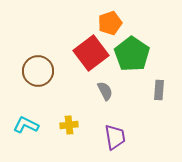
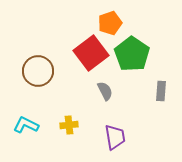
gray rectangle: moved 2 px right, 1 px down
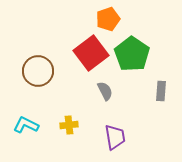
orange pentagon: moved 2 px left, 4 px up
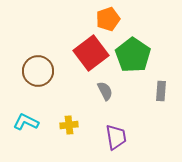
green pentagon: moved 1 px right, 1 px down
cyan L-shape: moved 3 px up
purple trapezoid: moved 1 px right
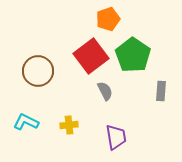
red square: moved 3 px down
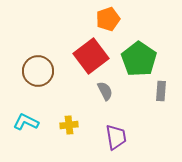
green pentagon: moved 6 px right, 4 px down
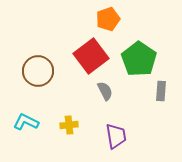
purple trapezoid: moved 1 px up
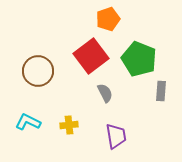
green pentagon: rotated 12 degrees counterclockwise
gray semicircle: moved 2 px down
cyan L-shape: moved 2 px right
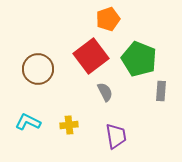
brown circle: moved 2 px up
gray semicircle: moved 1 px up
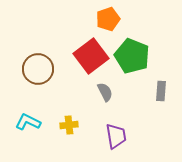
green pentagon: moved 7 px left, 3 px up
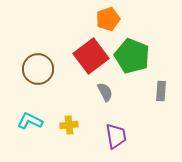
cyan L-shape: moved 2 px right, 1 px up
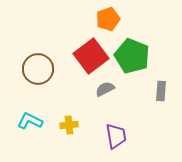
gray semicircle: moved 3 px up; rotated 90 degrees counterclockwise
